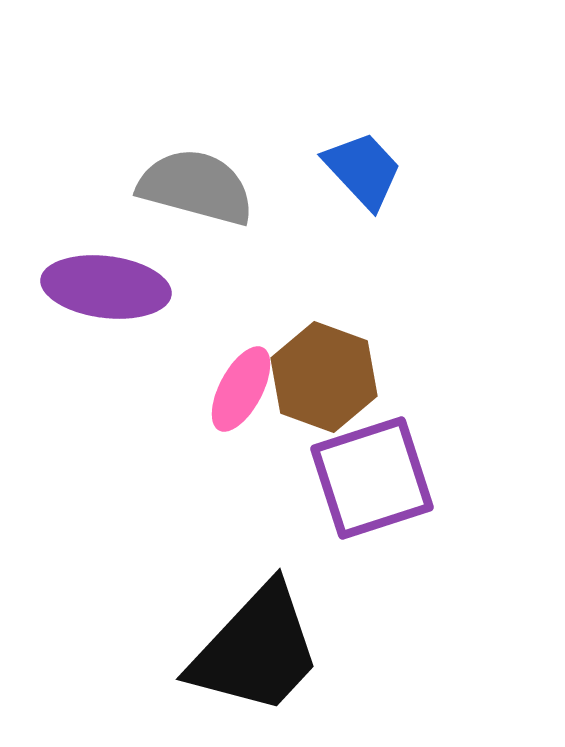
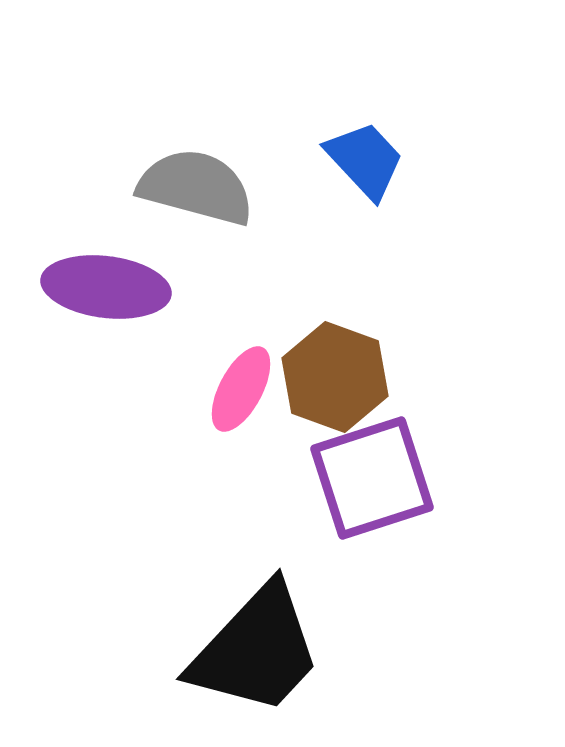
blue trapezoid: moved 2 px right, 10 px up
brown hexagon: moved 11 px right
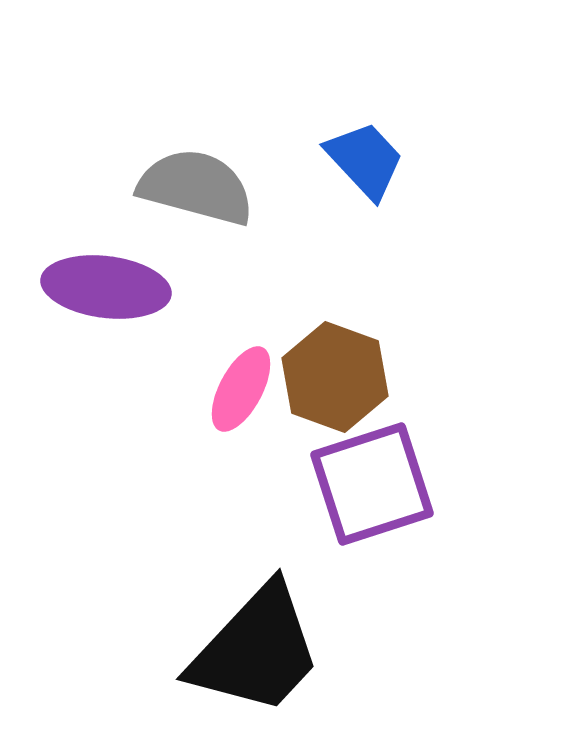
purple square: moved 6 px down
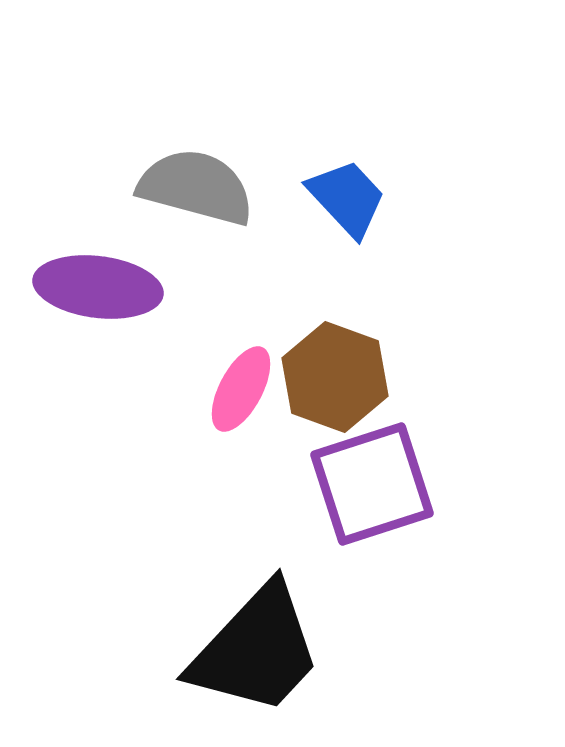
blue trapezoid: moved 18 px left, 38 px down
purple ellipse: moved 8 px left
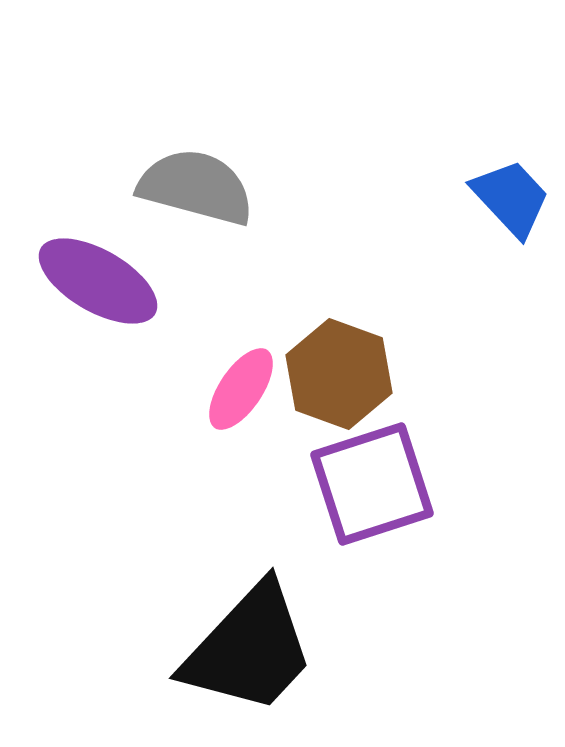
blue trapezoid: moved 164 px right
purple ellipse: moved 6 px up; rotated 23 degrees clockwise
brown hexagon: moved 4 px right, 3 px up
pink ellipse: rotated 6 degrees clockwise
black trapezoid: moved 7 px left, 1 px up
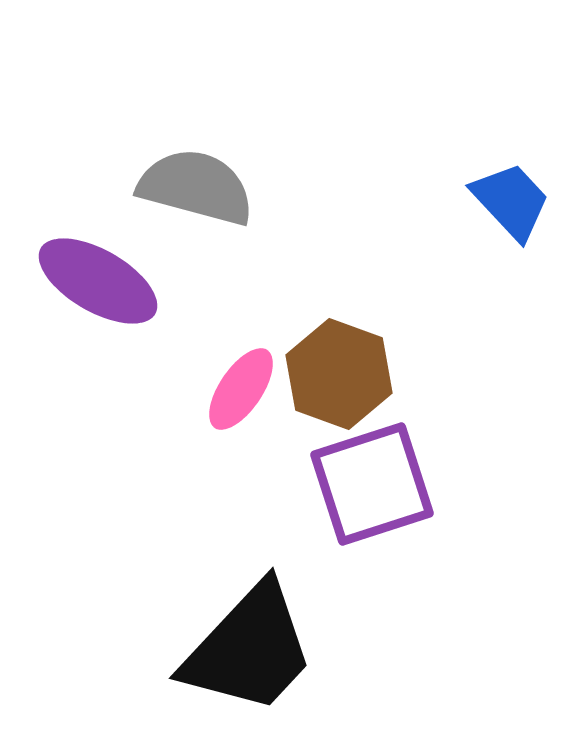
blue trapezoid: moved 3 px down
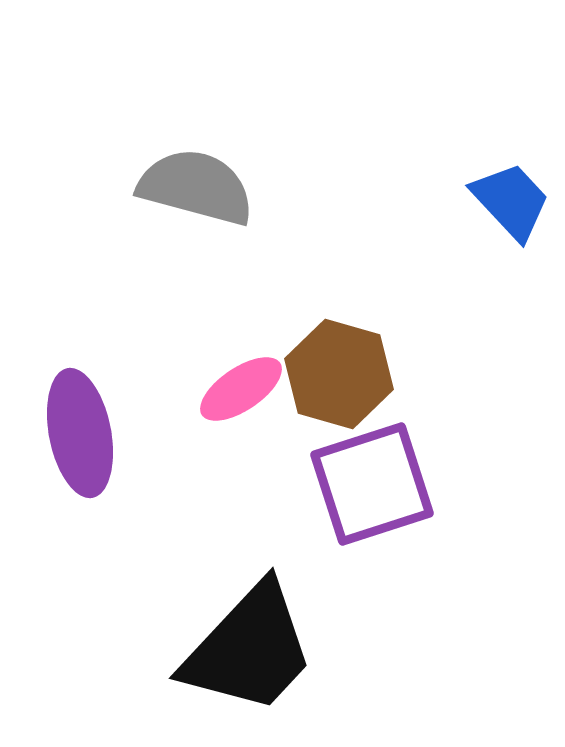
purple ellipse: moved 18 px left, 152 px down; rotated 49 degrees clockwise
brown hexagon: rotated 4 degrees counterclockwise
pink ellipse: rotated 22 degrees clockwise
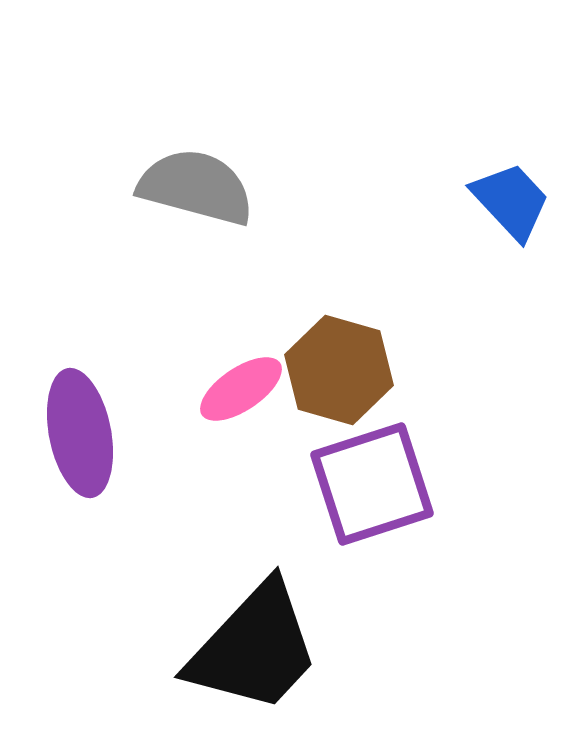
brown hexagon: moved 4 px up
black trapezoid: moved 5 px right, 1 px up
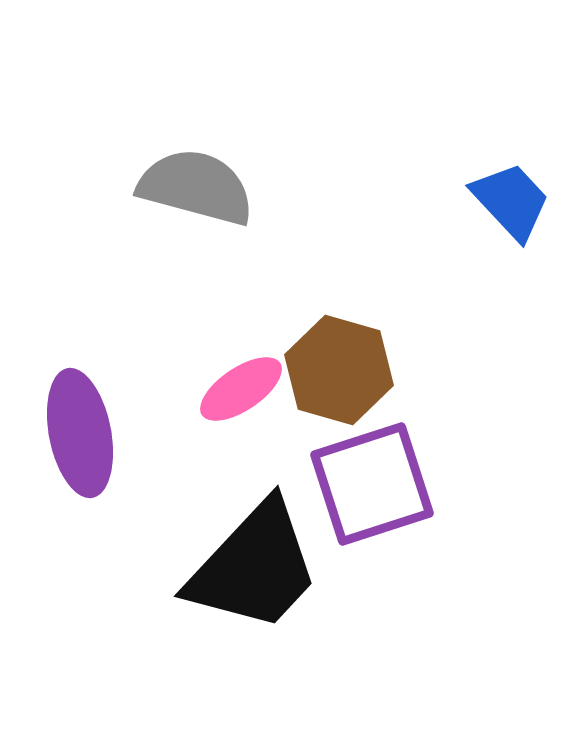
black trapezoid: moved 81 px up
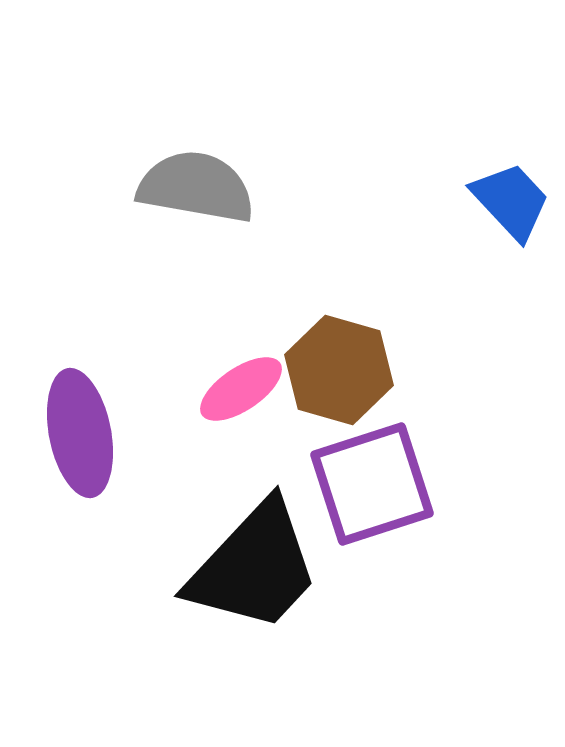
gray semicircle: rotated 5 degrees counterclockwise
